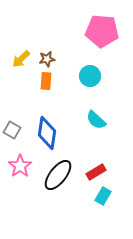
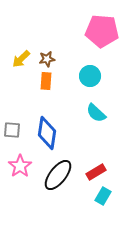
cyan semicircle: moved 7 px up
gray square: rotated 24 degrees counterclockwise
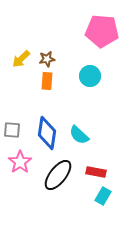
orange rectangle: moved 1 px right
cyan semicircle: moved 17 px left, 22 px down
pink star: moved 4 px up
red rectangle: rotated 42 degrees clockwise
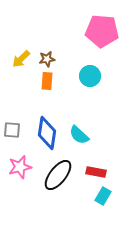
pink star: moved 5 px down; rotated 20 degrees clockwise
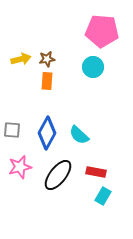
yellow arrow: rotated 150 degrees counterclockwise
cyan circle: moved 3 px right, 9 px up
blue diamond: rotated 20 degrees clockwise
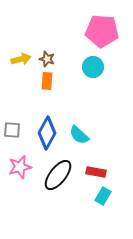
brown star: rotated 28 degrees clockwise
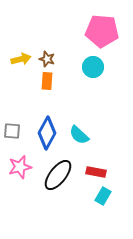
gray square: moved 1 px down
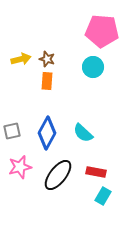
gray square: rotated 18 degrees counterclockwise
cyan semicircle: moved 4 px right, 2 px up
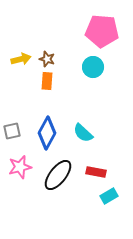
cyan rectangle: moved 6 px right; rotated 30 degrees clockwise
